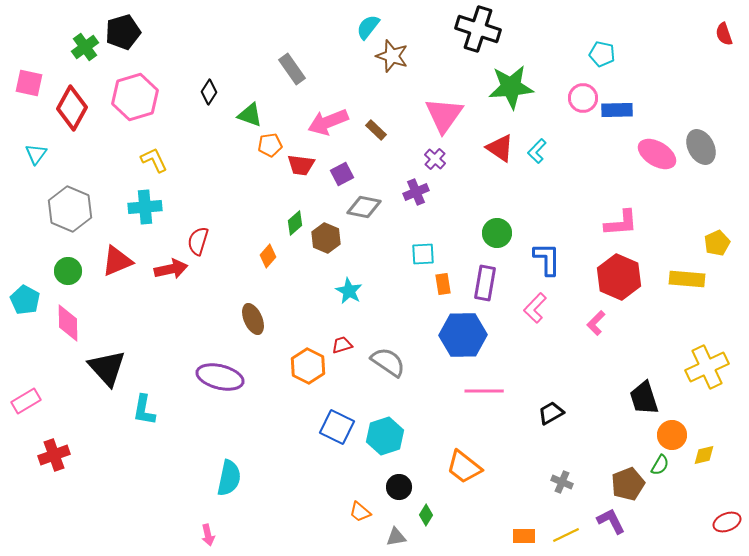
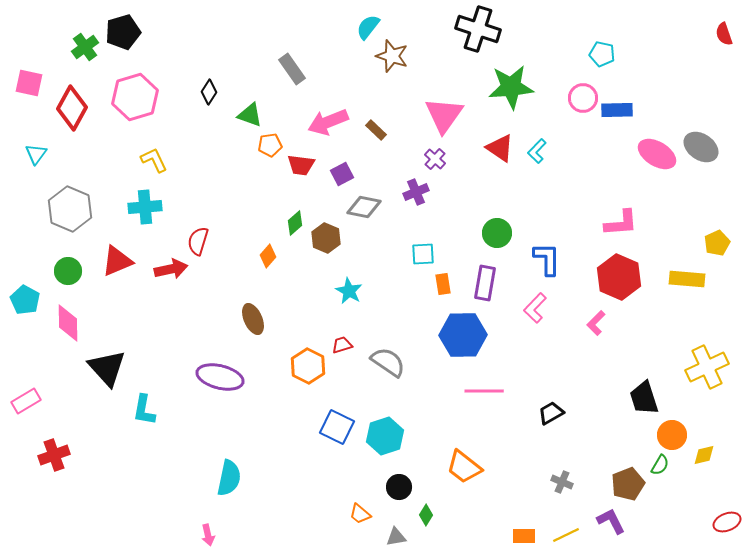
gray ellipse at (701, 147): rotated 28 degrees counterclockwise
orange trapezoid at (360, 512): moved 2 px down
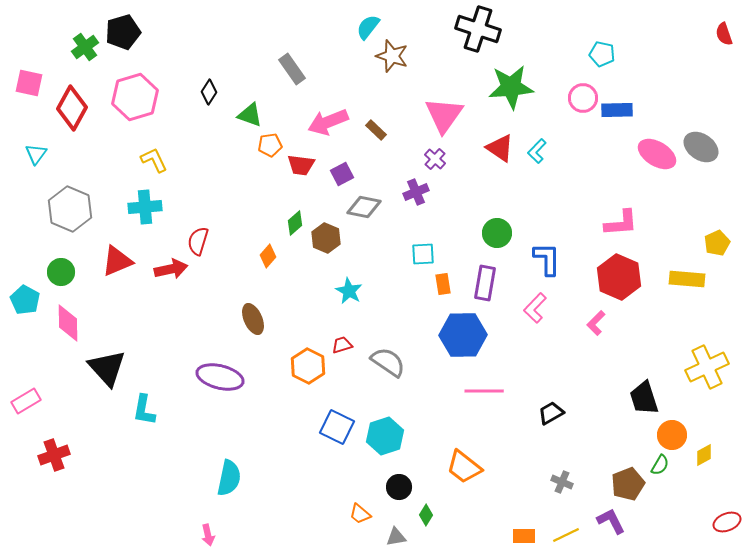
green circle at (68, 271): moved 7 px left, 1 px down
yellow diamond at (704, 455): rotated 15 degrees counterclockwise
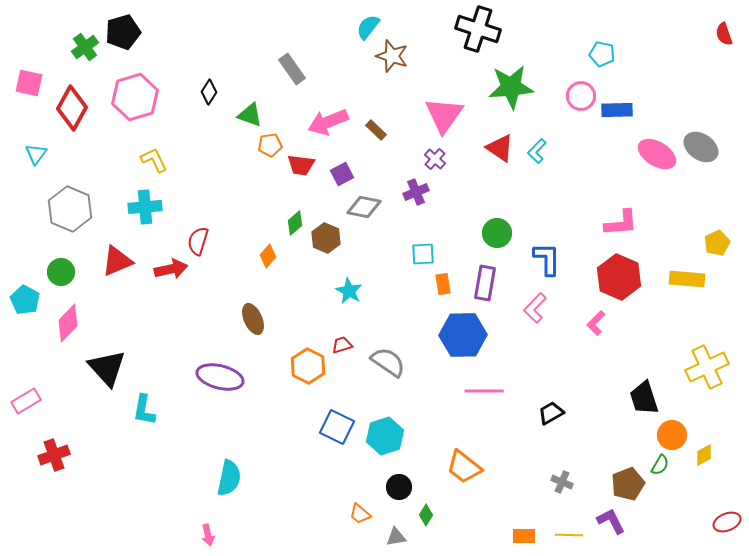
pink circle at (583, 98): moved 2 px left, 2 px up
pink diamond at (68, 323): rotated 45 degrees clockwise
yellow line at (566, 535): moved 3 px right; rotated 28 degrees clockwise
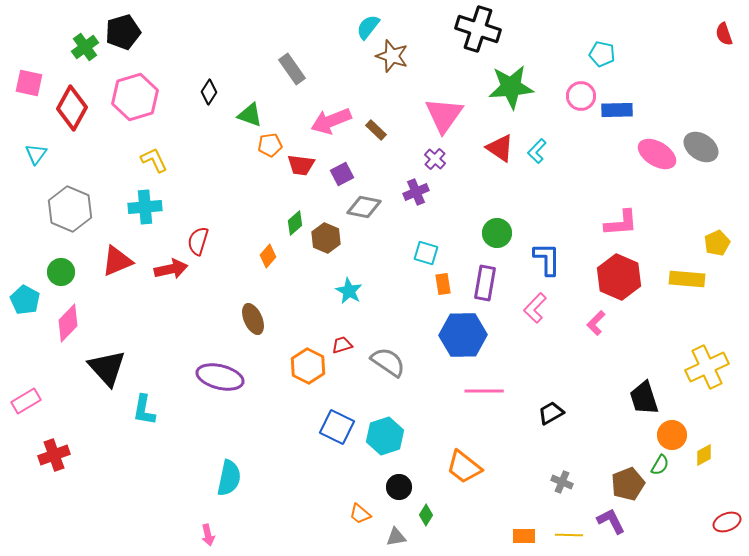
pink arrow at (328, 122): moved 3 px right, 1 px up
cyan square at (423, 254): moved 3 px right, 1 px up; rotated 20 degrees clockwise
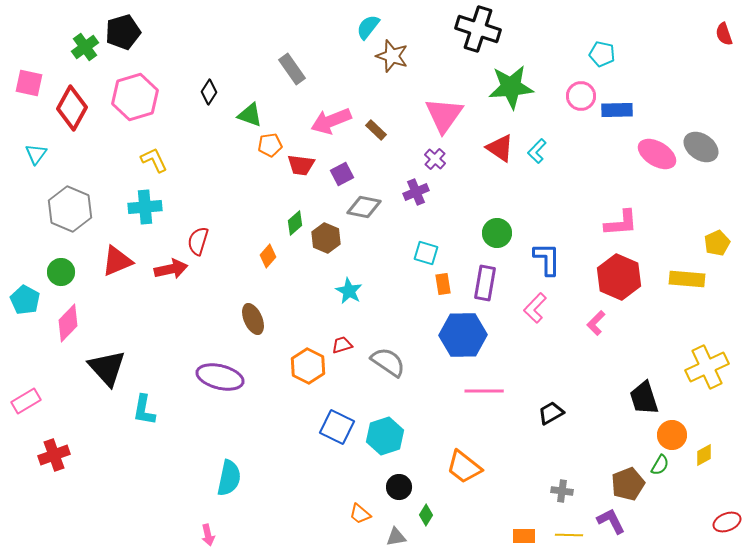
gray cross at (562, 482): moved 9 px down; rotated 15 degrees counterclockwise
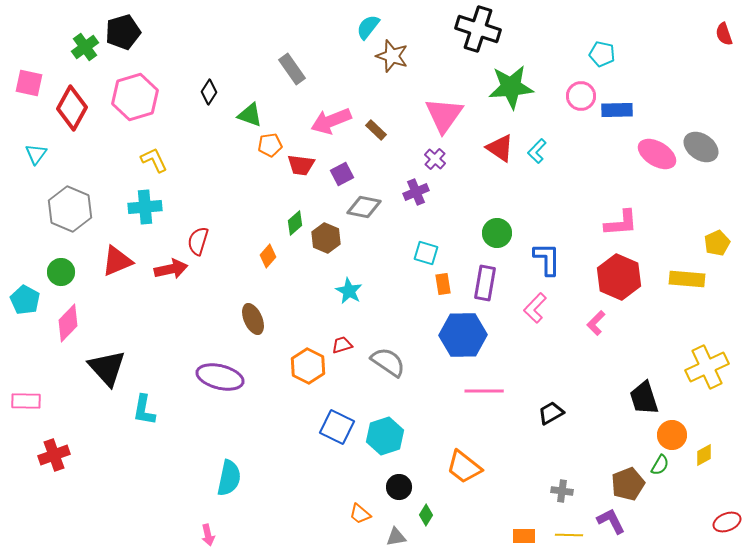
pink rectangle at (26, 401): rotated 32 degrees clockwise
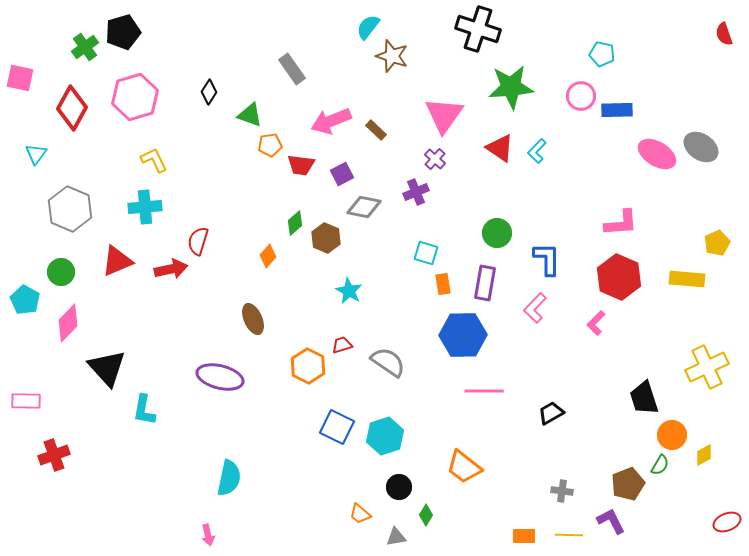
pink square at (29, 83): moved 9 px left, 5 px up
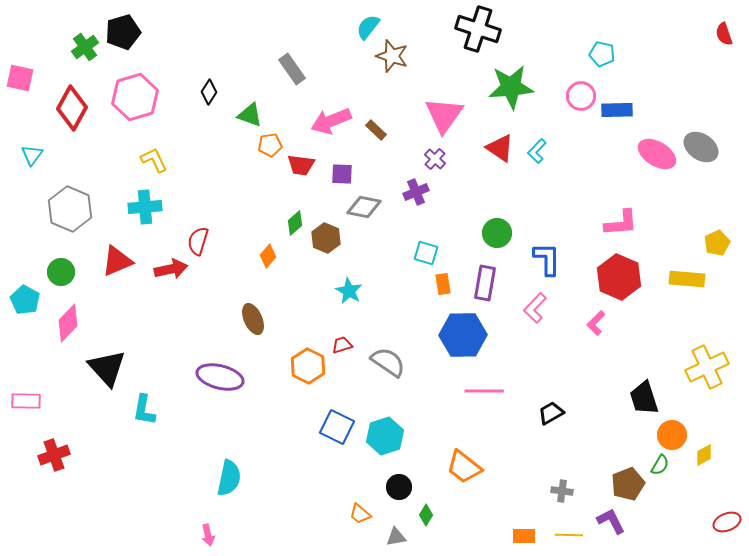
cyan triangle at (36, 154): moved 4 px left, 1 px down
purple square at (342, 174): rotated 30 degrees clockwise
